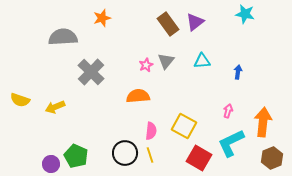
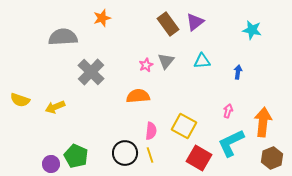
cyan star: moved 7 px right, 16 px down
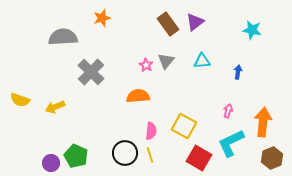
pink star: rotated 16 degrees counterclockwise
purple circle: moved 1 px up
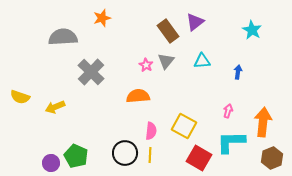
brown rectangle: moved 7 px down
cyan star: rotated 18 degrees clockwise
yellow semicircle: moved 3 px up
cyan L-shape: moved 1 px up; rotated 24 degrees clockwise
yellow line: rotated 21 degrees clockwise
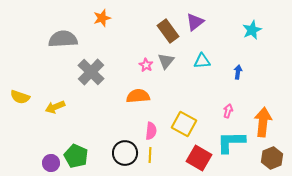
cyan star: rotated 18 degrees clockwise
gray semicircle: moved 2 px down
yellow square: moved 2 px up
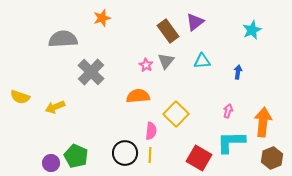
yellow square: moved 8 px left, 10 px up; rotated 15 degrees clockwise
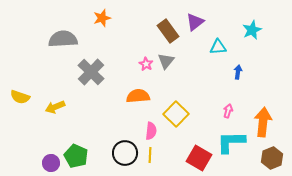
cyan triangle: moved 16 px right, 14 px up
pink star: moved 1 px up
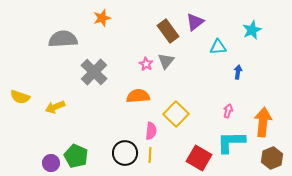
gray cross: moved 3 px right
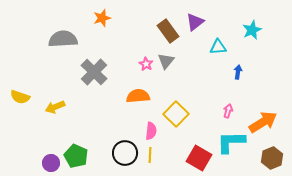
orange arrow: rotated 52 degrees clockwise
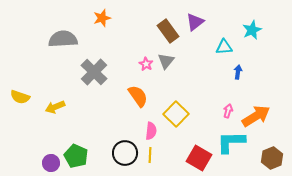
cyan triangle: moved 6 px right
orange semicircle: rotated 60 degrees clockwise
orange arrow: moved 7 px left, 6 px up
